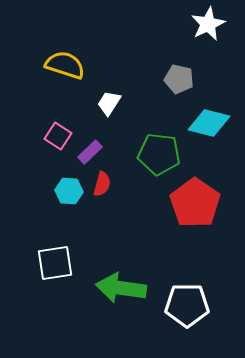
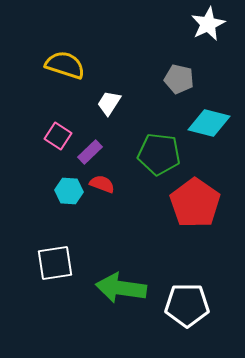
red semicircle: rotated 85 degrees counterclockwise
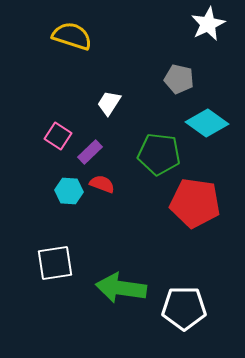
yellow semicircle: moved 7 px right, 29 px up
cyan diamond: moved 2 px left; rotated 21 degrees clockwise
red pentagon: rotated 27 degrees counterclockwise
white pentagon: moved 3 px left, 3 px down
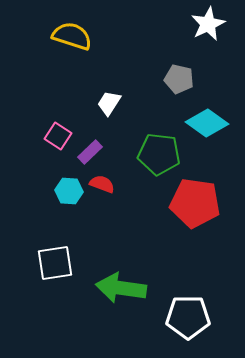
white pentagon: moved 4 px right, 9 px down
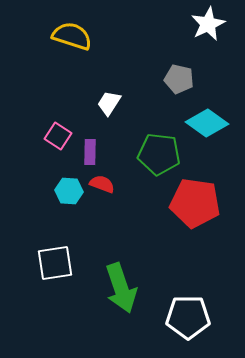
purple rectangle: rotated 45 degrees counterclockwise
green arrow: rotated 117 degrees counterclockwise
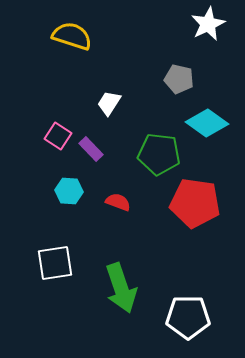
purple rectangle: moved 1 px right, 3 px up; rotated 45 degrees counterclockwise
red semicircle: moved 16 px right, 18 px down
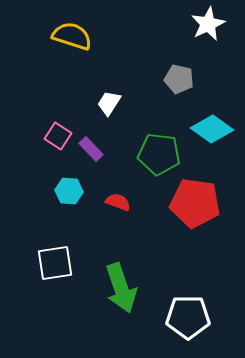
cyan diamond: moved 5 px right, 6 px down
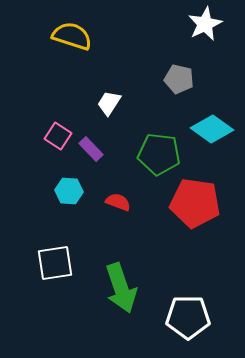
white star: moved 3 px left
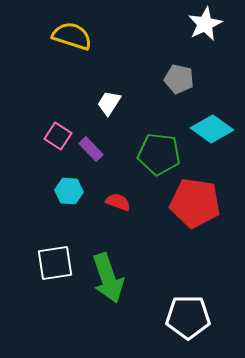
green arrow: moved 13 px left, 10 px up
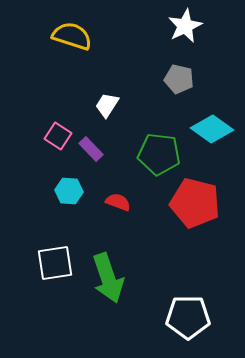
white star: moved 20 px left, 2 px down
white trapezoid: moved 2 px left, 2 px down
red pentagon: rotated 6 degrees clockwise
